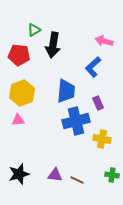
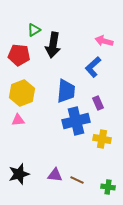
green cross: moved 4 px left, 12 px down
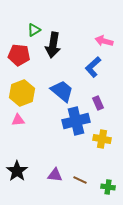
blue trapezoid: moved 4 px left; rotated 55 degrees counterclockwise
black star: moved 2 px left, 3 px up; rotated 20 degrees counterclockwise
brown line: moved 3 px right
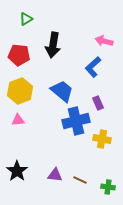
green triangle: moved 8 px left, 11 px up
yellow hexagon: moved 2 px left, 2 px up
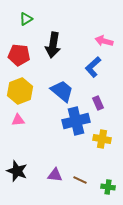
black star: rotated 15 degrees counterclockwise
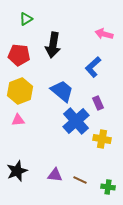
pink arrow: moved 7 px up
blue cross: rotated 28 degrees counterclockwise
black star: rotated 30 degrees clockwise
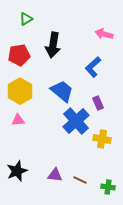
red pentagon: rotated 15 degrees counterclockwise
yellow hexagon: rotated 10 degrees counterclockwise
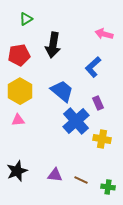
brown line: moved 1 px right
